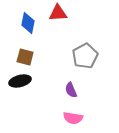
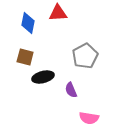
black ellipse: moved 23 px right, 4 px up
pink semicircle: moved 16 px right
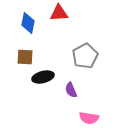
red triangle: moved 1 px right
brown square: rotated 12 degrees counterclockwise
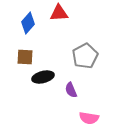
blue diamond: rotated 30 degrees clockwise
